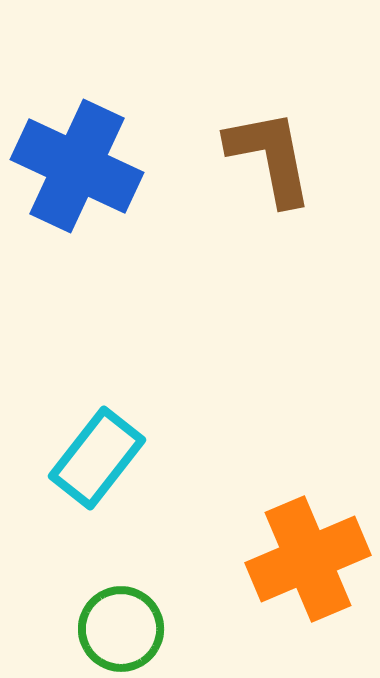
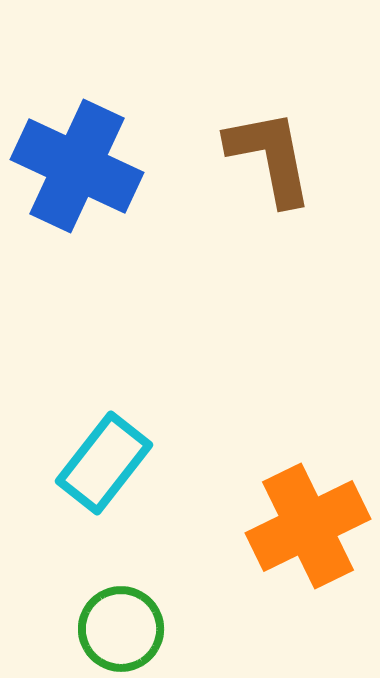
cyan rectangle: moved 7 px right, 5 px down
orange cross: moved 33 px up; rotated 3 degrees counterclockwise
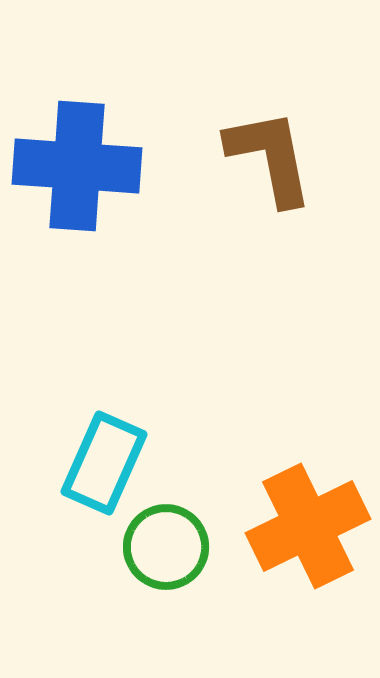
blue cross: rotated 21 degrees counterclockwise
cyan rectangle: rotated 14 degrees counterclockwise
green circle: moved 45 px right, 82 px up
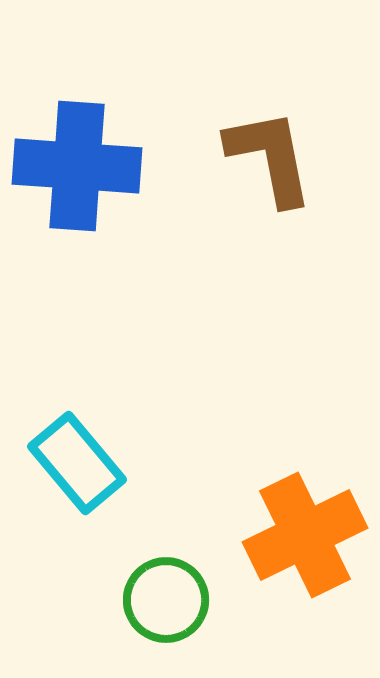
cyan rectangle: moved 27 px left; rotated 64 degrees counterclockwise
orange cross: moved 3 px left, 9 px down
green circle: moved 53 px down
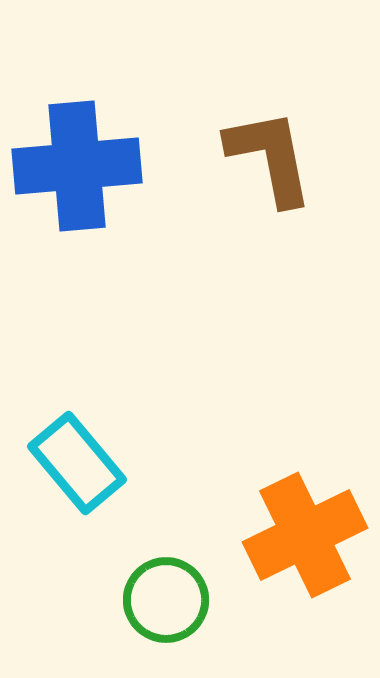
blue cross: rotated 9 degrees counterclockwise
